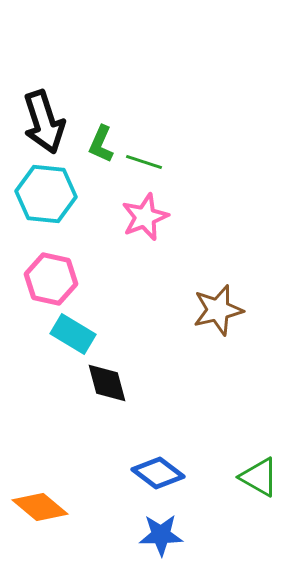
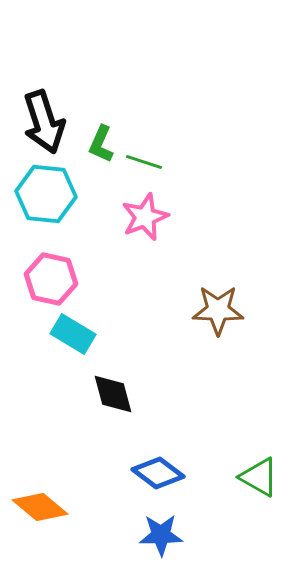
brown star: rotated 15 degrees clockwise
black diamond: moved 6 px right, 11 px down
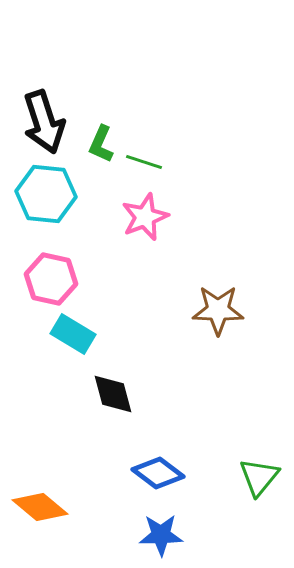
green triangle: rotated 39 degrees clockwise
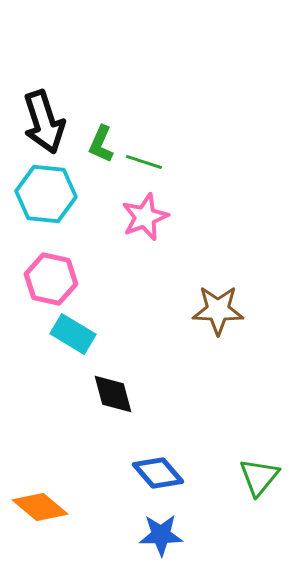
blue diamond: rotated 12 degrees clockwise
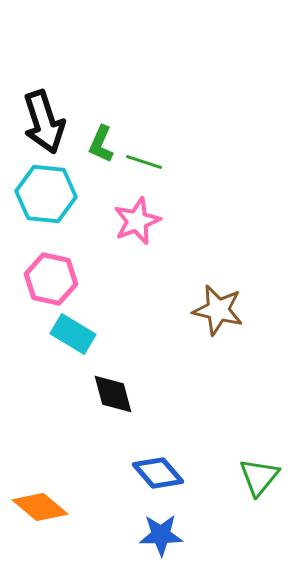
pink star: moved 8 px left, 4 px down
brown star: rotated 12 degrees clockwise
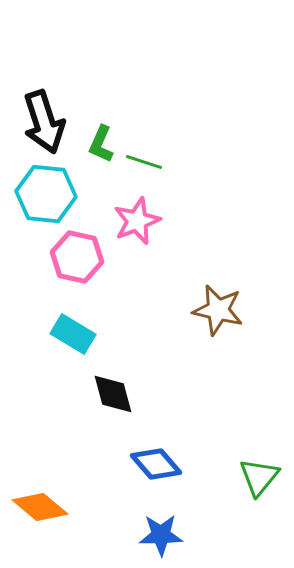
pink hexagon: moved 26 px right, 22 px up
blue diamond: moved 2 px left, 9 px up
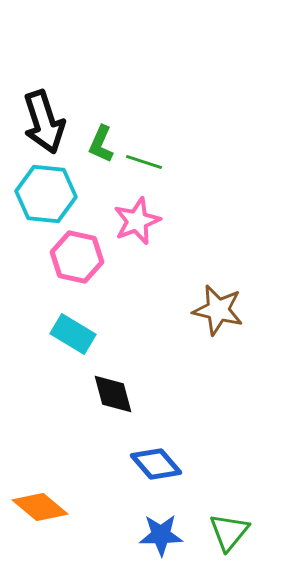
green triangle: moved 30 px left, 55 px down
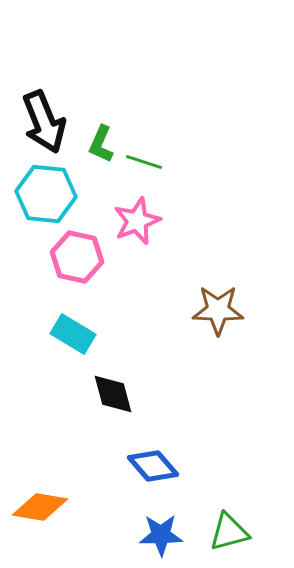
black arrow: rotated 4 degrees counterclockwise
brown star: rotated 12 degrees counterclockwise
blue diamond: moved 3 px left, 2 px down
orange diamond: rotated 30 degrees counterclockwise
green triangle: rotated 36 degrees clockwise
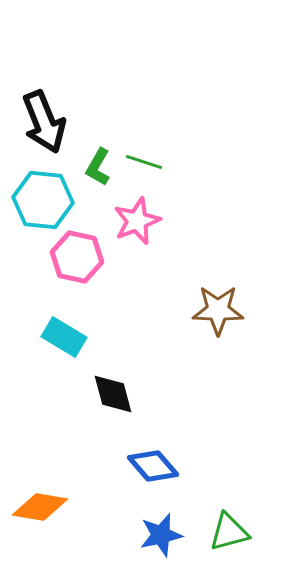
green L-shape: moved 3 px left, 23 px down; rotated 6 degrees clockwise
cyan hexagon: moved 3 px left, 6 px down
cyan rectangle: moved 9 px left, 3 px down
blue star: rotated 12 degrees counterclockwise
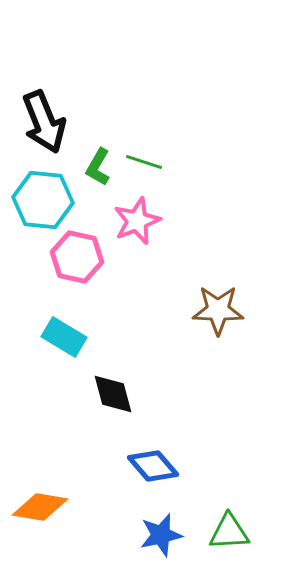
green triangle: rotated 12 degrees clockwise
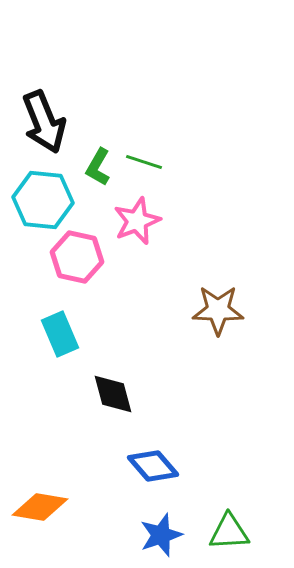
cyan rectangle: moved 4 px left, 3 px up; rotated 36 degrees clockwise
blue star: rotated 6 degrees counterclockwise
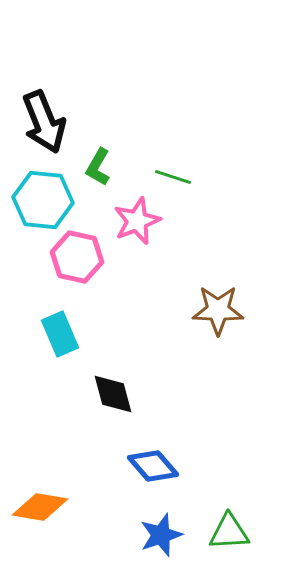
green line: moved 29 px right, 15 px down
